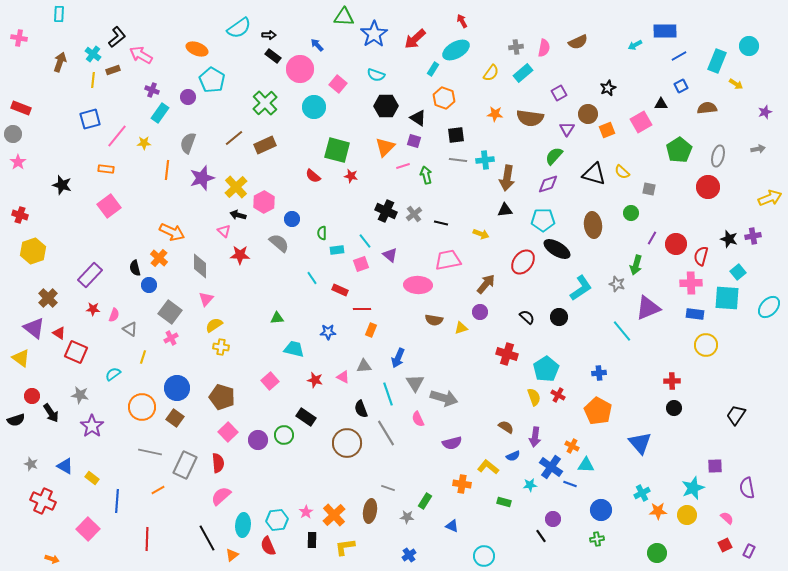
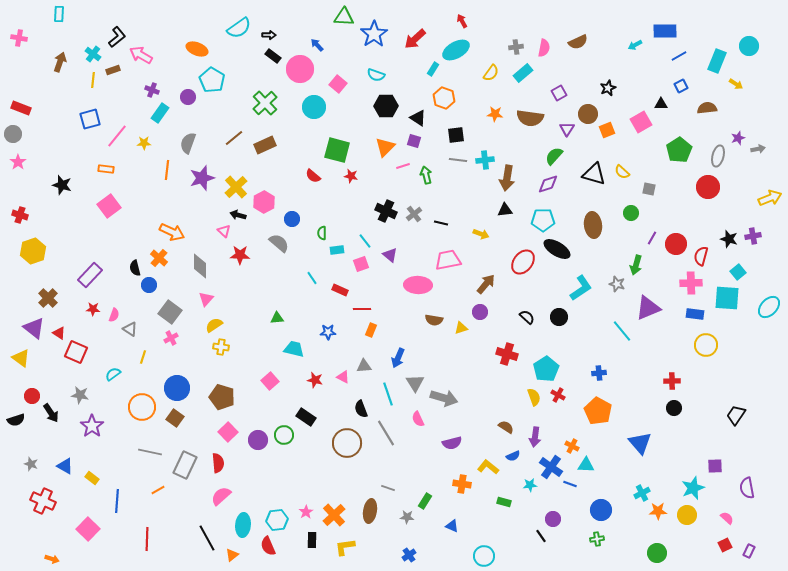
purple star at (765, 112): moved 27 px left, 26 px down
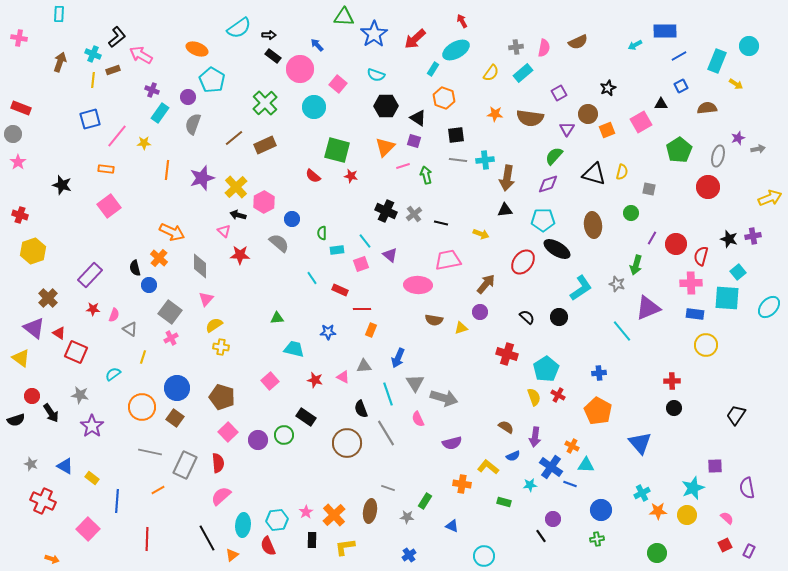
cyan cross at (93, 54): rotated 14 degrees counterclockwise
gray semicircle at (188, 143): moved 5 px right, 19 px up
yellow semicircle at (622, 172): rotated 119 degrees counterclockwise
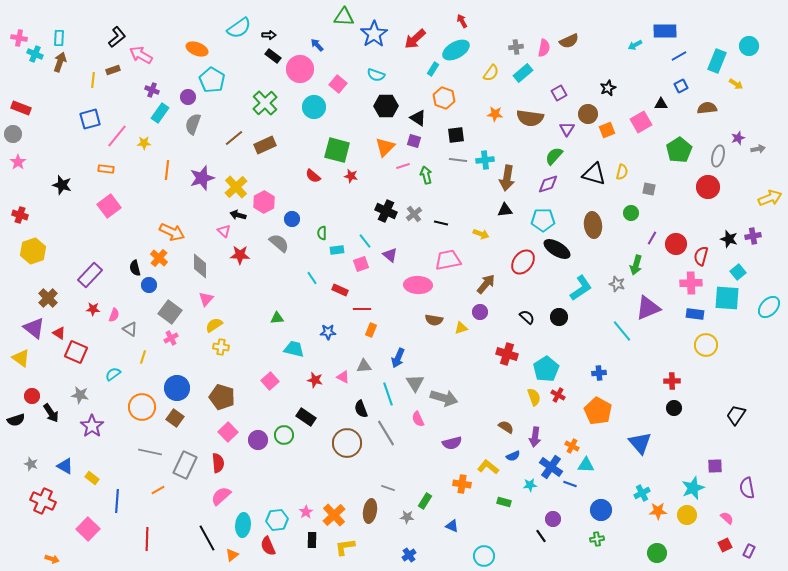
cyan rectangle at (59, 14): moved 24 px down
brown semicircle at (578, 42): moved 9 px left, 1 px up
cyan cross at (93, 54): moved 58 px left
